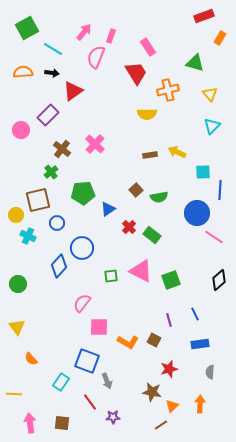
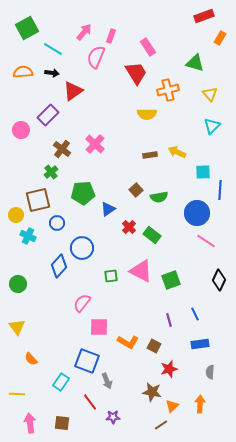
pink line at (214, 237): moved 8 px left, 4 px down
black diamond at (219, 280): rotated 25 degrees counterclockwise
brown square at (154, 340): moved 6 px down
yellow line at (14, 394): moved 3 px right
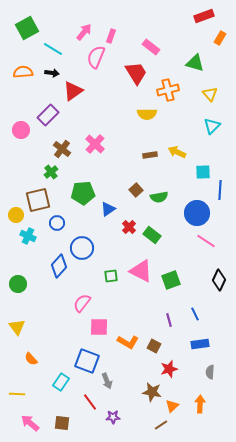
pink rectangle at (148, 47): moved 3 px right; rotated 18 degrees counterclockwise
pink arrow at (30, 423): rotated 42 degrees counterclockwise
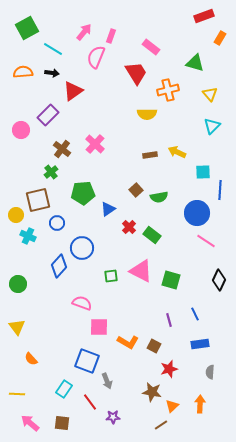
green square at (171, 280): rotated 36 degrees clockwise
pink semicircle at (82, 303): rotated 72 degrees clockwise
cyan rectangle at (61, 382): moved 3 px right, 7 px down
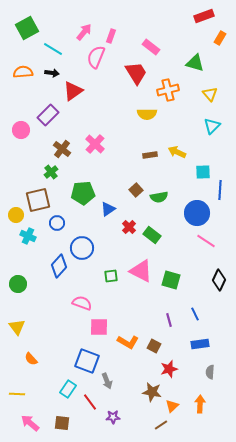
cyan rectangle at (64, 389): moved 4 px right
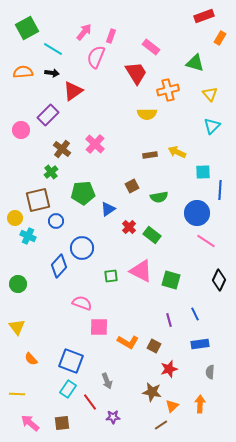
brown square at (136, 190): moved 4 px left, 4 px up; rotated 16 degrees clockwise
yellow circle at (16, 215): moved 1 px left, 3 px down
blue circle at (57, 223): moved 1 px left, 2 px up
blue square at (87, 361): moved 16 px left
brown square at (62, 423): rotated 14 degrees counterclockwise
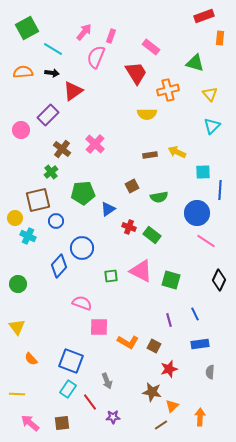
orange rectangle at (220, 38): rotated 24 degrees counterclockwise
red cross at (129, 227): rotated 24 degrees counterclockwise
orange arrow at (200, 404): moved 13 px down
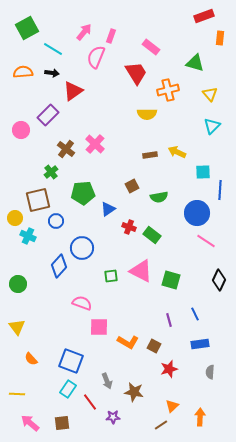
brown cross at (62, 149): moved 4 px right
brown star at (152, 392): moved 18 px left
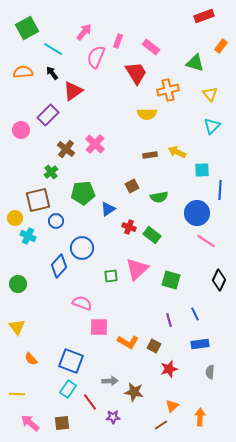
pink rectangle at (111, 36): moved 7 px right, 5 px down
orange rectangle at (220, 38): moved 1 px right, 8 px down; rotated 32 degrees clockwise
black arrow at (52, 73): rotated 136 degrees counterclockwise
cyan square at (203, 172): moved 1 px left, 2 px up
pink triangle at (141, 271): moved 4 px left, 2 px up; rotated 50 degrees clockwise
gray arrow at (107, 381): moved 3 px right; rotated 70 degrees counterclockwise
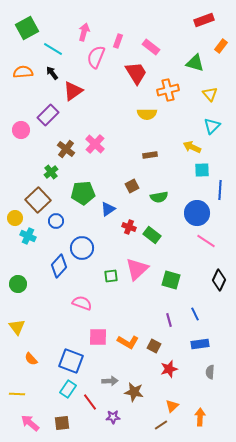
red rectangle at (204, 16): moved 4 px down
pink arrow at (84, 32): rotated 24 degrees counterclockwise
yellow arrow at (177, 152): moved 15 px right, 5 px up
brown square at (38, 200): rotated 30 degrees counterclockwise
pink square at (99, 327): moved 1 px left, 10 px down
